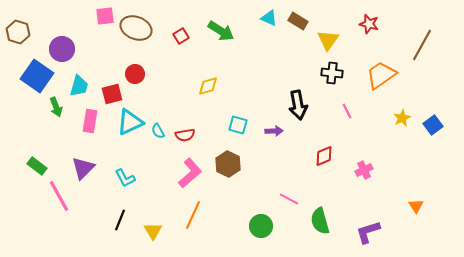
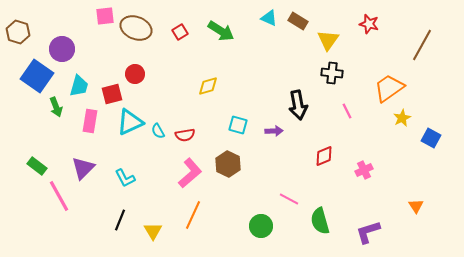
red square at (181, 36): moved 1 px left, 4 px up
orange trapezoid at (381, 75): moved 8 px right, 13 px down
blue square at (433, 125): moved 2 px left, 13 px down; rotated 24 degrees counterclockwise
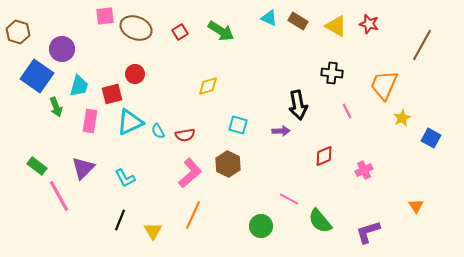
yellow triangle at (328, 40): moved 8 px right, 14 px up; rotated 35 degrees counterclockwise
orange trapezoid at (389, 88): moved 5 px left, 3 px up; rotated 32 degrees counterclockwise
purple arrow at (274, 131): moved 7 px right
green semicircle at (320, 221): rotated 24 degrees counterclockwise
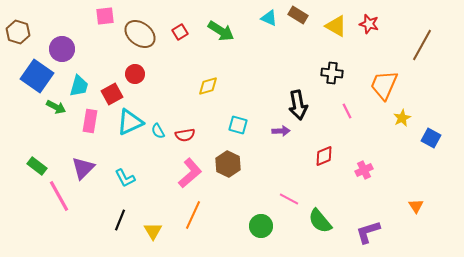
brown rectangle at (298, 21): moved 6 px up
brown ellipse at (136, 28): moved 4 px right, 6 px down; rotated 16 degrees clockwise
red square at (112, 94): rotated 15 degrees counterclockwise
green arrow at (56, 107): rotated 42 degrees counterclockwise
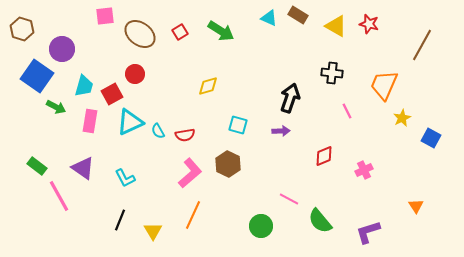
brown hexagon at (18, 32): moved 4 px right, 3 px up
cyan trapezoid at (79, 86): moved 5 px right
black arrow at (298, 105): moved 8 px left, 7 px up; rotated 152 degrees counterclockwise
purple triangle at (83, 168): rotated 40 degrees counterclockwise
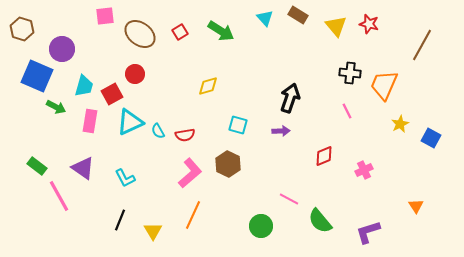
cyan triangle at (269, 18): moved 4 px left; rotated 24 degrees clockwise
yellow triangle at (336, 26): rotated 20 degrees clockwise
black cross at (332, 73): moved 18 px right
blue square at (37, 76): rotated 12 degrees counterclockwise
yellow star at (402, 118): moved 2 px left, 6 px down
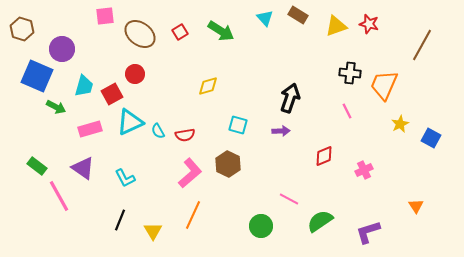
yellow triangle at (336, 26): rotated 50 degrees clockwise
pink rectangle at (90, 121): moved 8 px down; rotated 65 degrees clockwise
green semicircle at (320, 221): rotated 96 degrees clockwise
